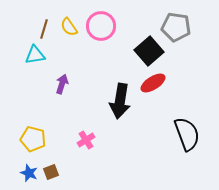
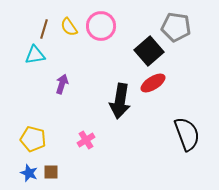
brown square: rotated 21 degrees clockwise
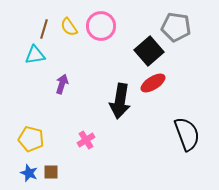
yellow pentagon: moved 2 px left
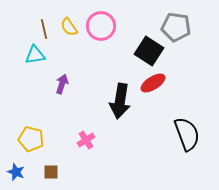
brown line: rotated 30 degrees counterclockwise
black square: rotated 16 degrees counterclockwise
blue star: moved 13 px left, 1 px up
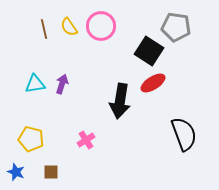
cyan triangle: moved 29 px down
black semicircle: moved 3 px left
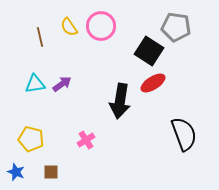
brown line: moved 4 px left, 8 px down
purple arrow: rotated 36 degrees clockwise
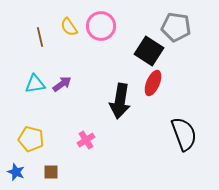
red ellipse: rotated 35 degrees counterclockwise
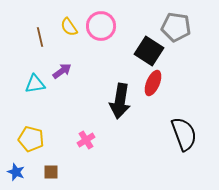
purple arrow: moved 13 px up
